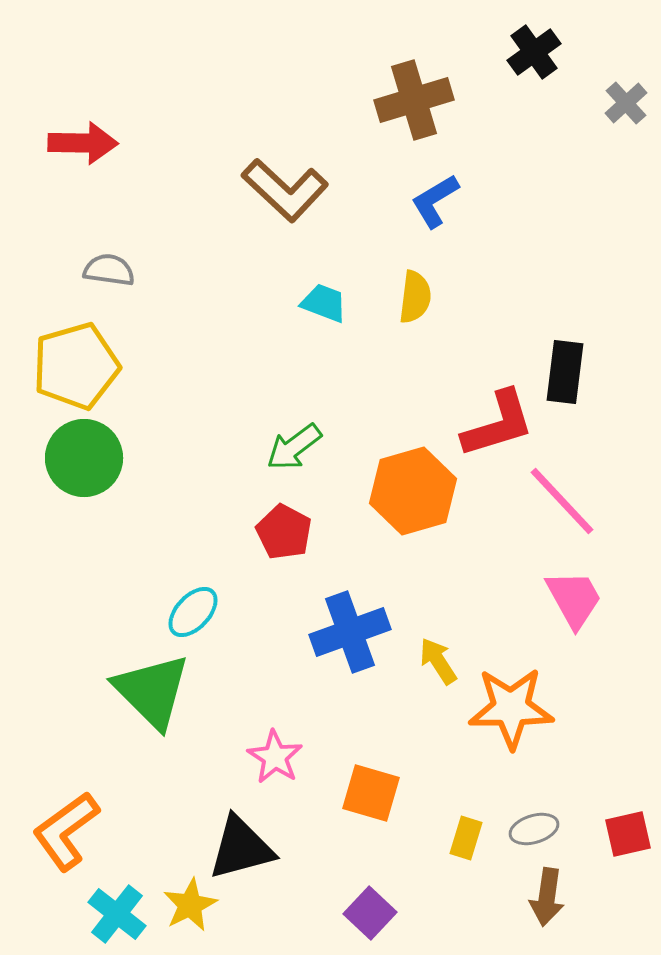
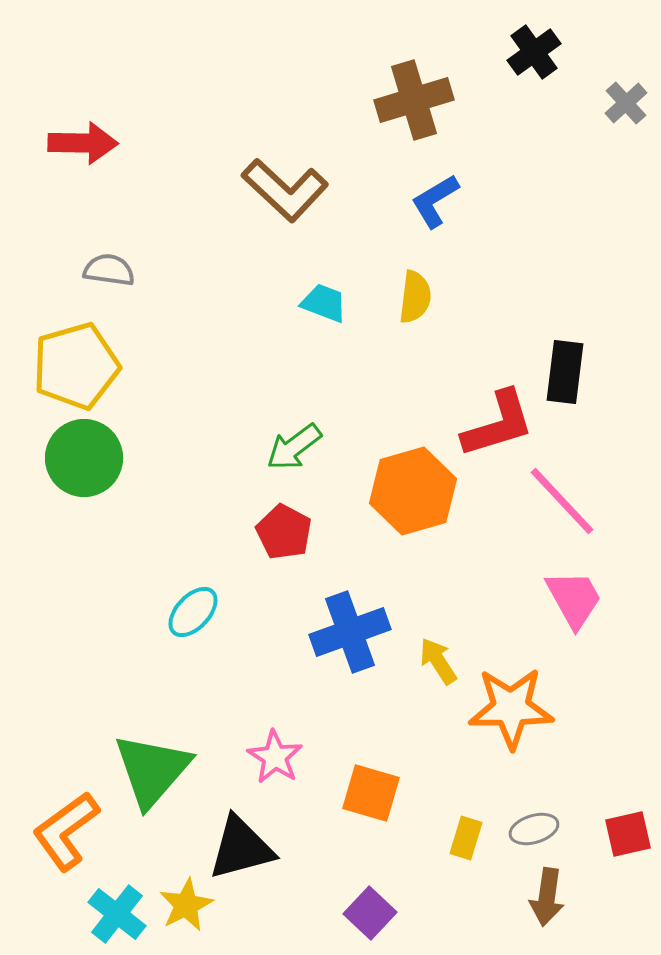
green triangle: moved 79 px down; rotated 26 degrees clockwise
yellow star: moved 4 px left
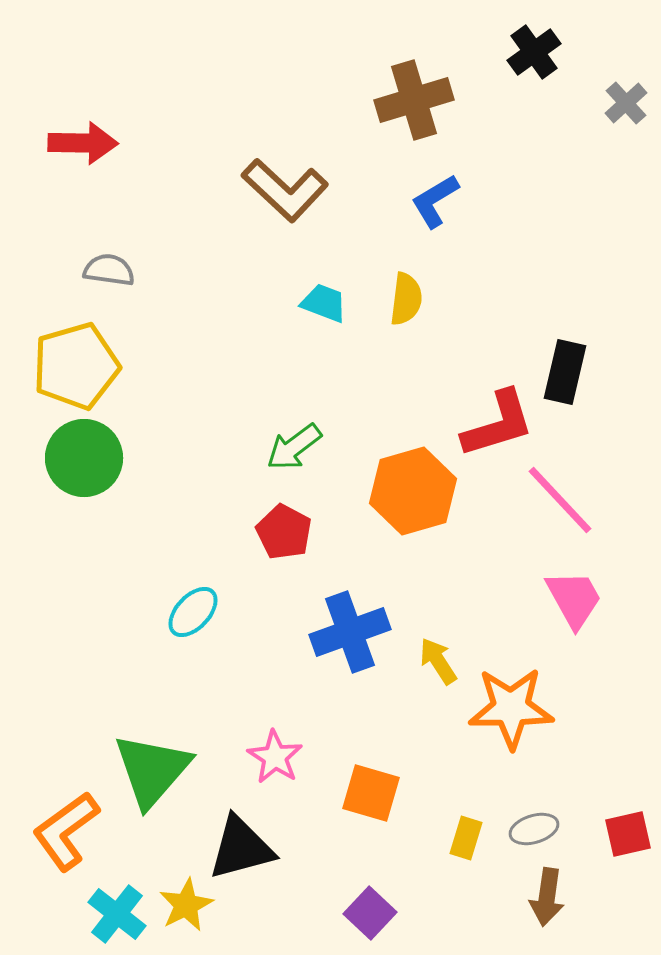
yellow semicircle: moved 9 px left, 2 px down
black rectangle: rotated 6 degrees clockwise
pink line: moved 2 px left, 1 px up
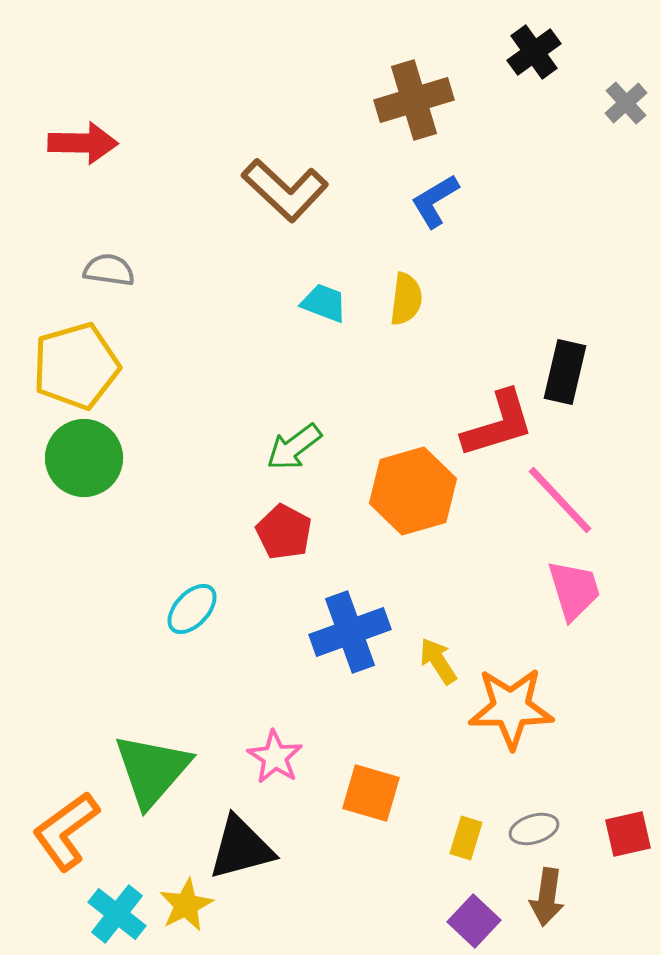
pink trapezoid: moved 9 px up; rotated 12 degrees clockwise
cyan ellipse: moved 1 px left, 3 px up
purple square: moved 104 px right, 8 px down
